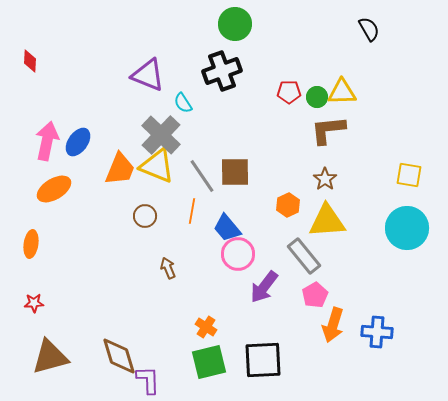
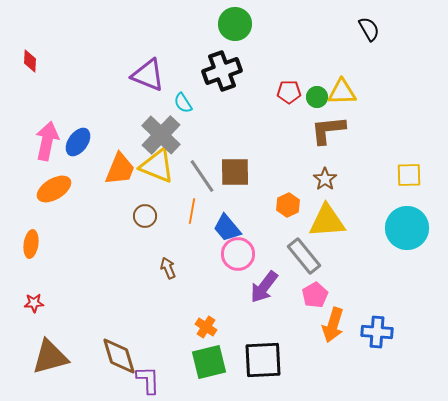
yellow square at (409, 175): rotated 12 degrees counterclockwise
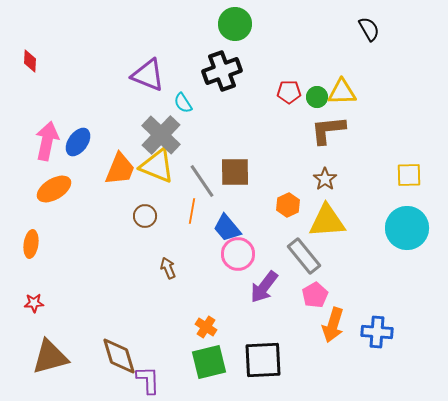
gray line at (202, 176): moved 5 px down
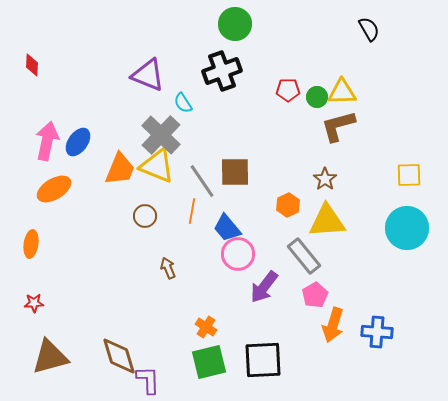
red diamond at (30, 61): moved 2 px right, 4 px down
red pentagon at (289, 92): moved 1 px left, 2 px up
brown L-shape at (328, 130): moved 10 px right, 4 px up; rotated 9 degrees counterclockwise
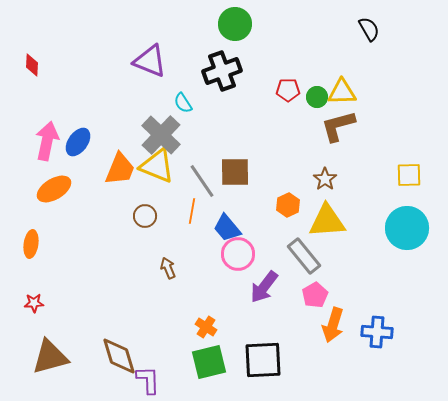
purple triangle at (148, 75): moved 2 px right, 14 px up
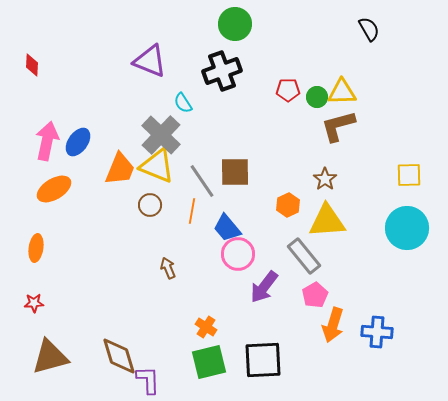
brown circle at (145, 216): moved 5 px right, 11 px up
orange ellipse at (31, 244): moved 5 px right, 4 px down
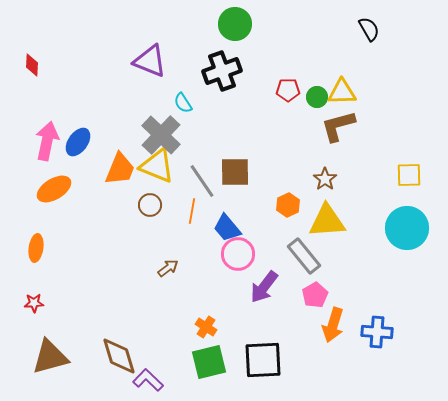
brown arrow at (168, 268): rotated 75 degrees clockwise
purple L-shape at (148, 380): rotated 44 degrees counterclockwise
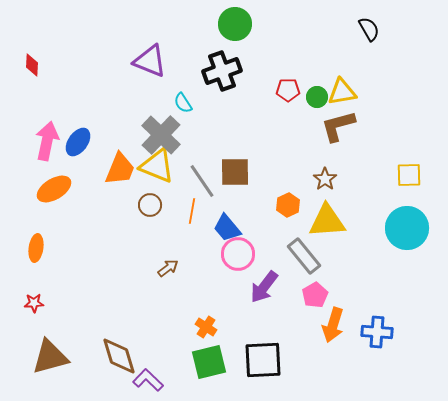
yellow triangle at (342, 92): rotated 8 degrees counterclockwise
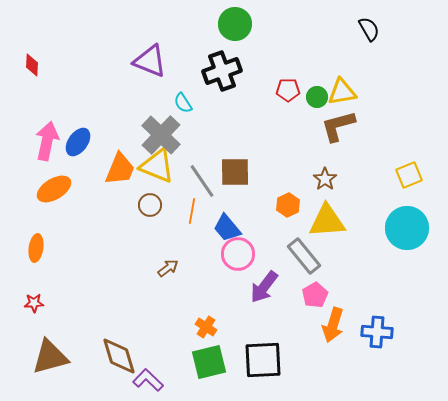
yellow square at (409, 175): rotated 20 degrees counterclockwise
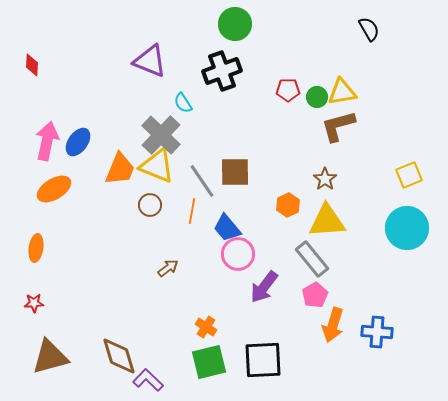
gray rectangle at (304, 256): moved 8 px right, 3 px down
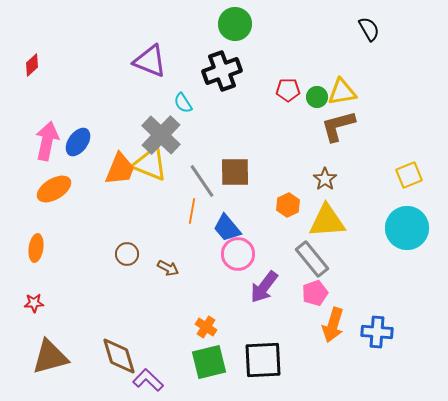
red diamond at (32, 65): rotated 45 degrees clockwise
yellow triangle at (157, 166): moved 7 px left, 2 px up
brown circle at (150, 205): moved 23 px left, 49 px down
brown arrow at (168, 268): rotated 65 degrees clockwise
pink pentagon at (315, 295): moved 2 px up; rotated 10 degrees clockwise
